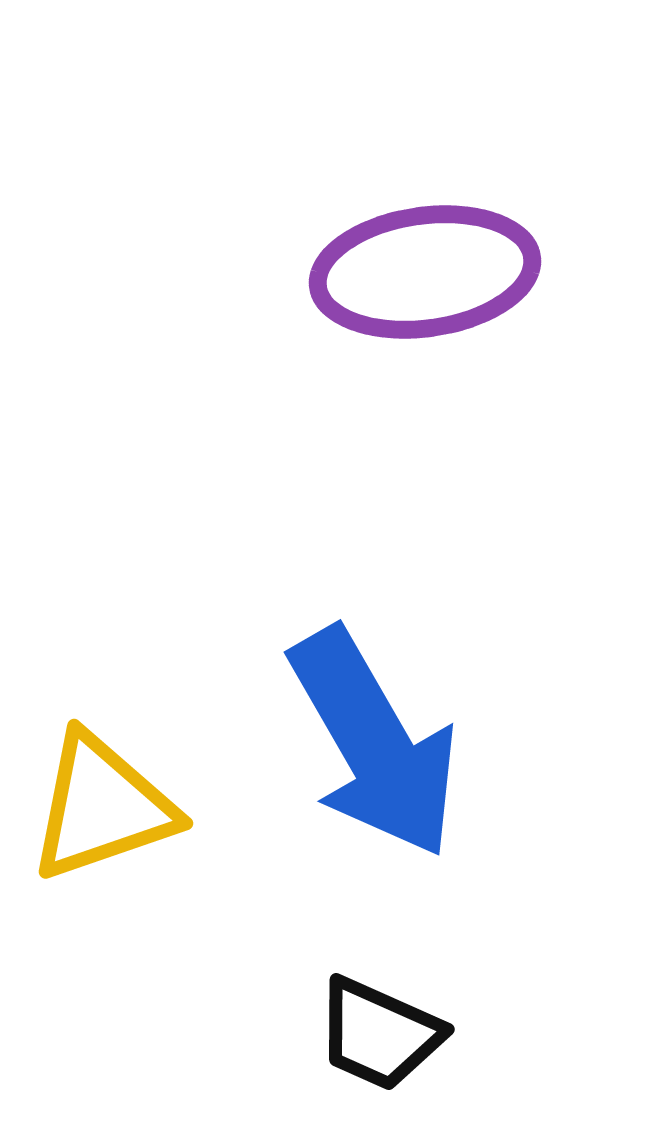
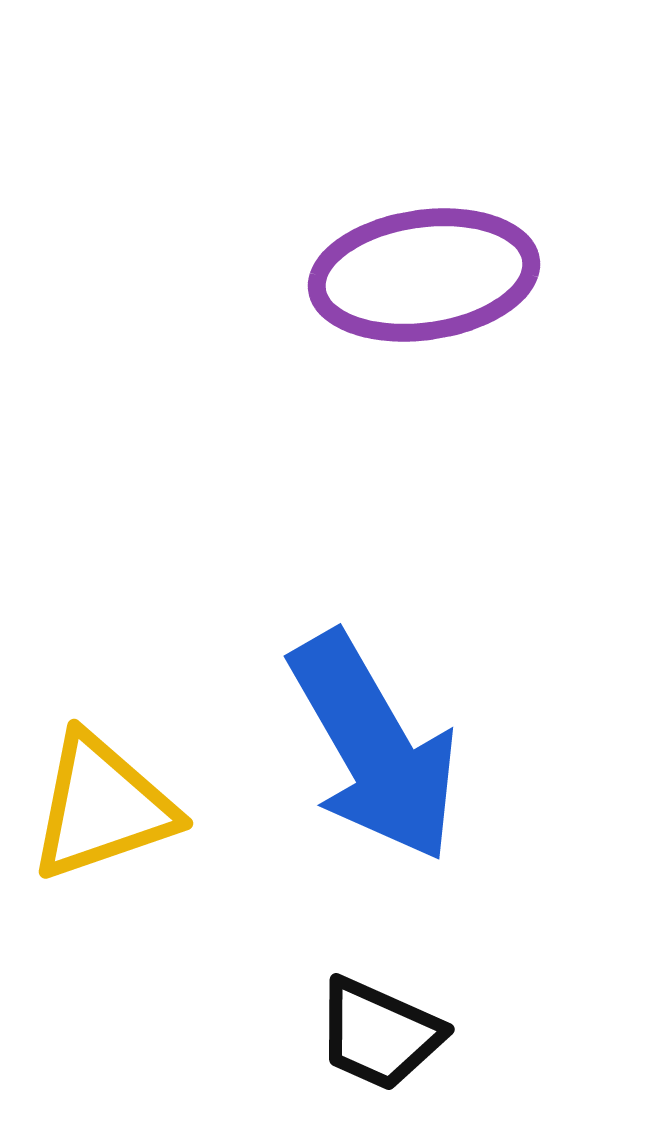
purple ellipse: moved 1 px left, 3 px down
blue arrow: moved 4 px down
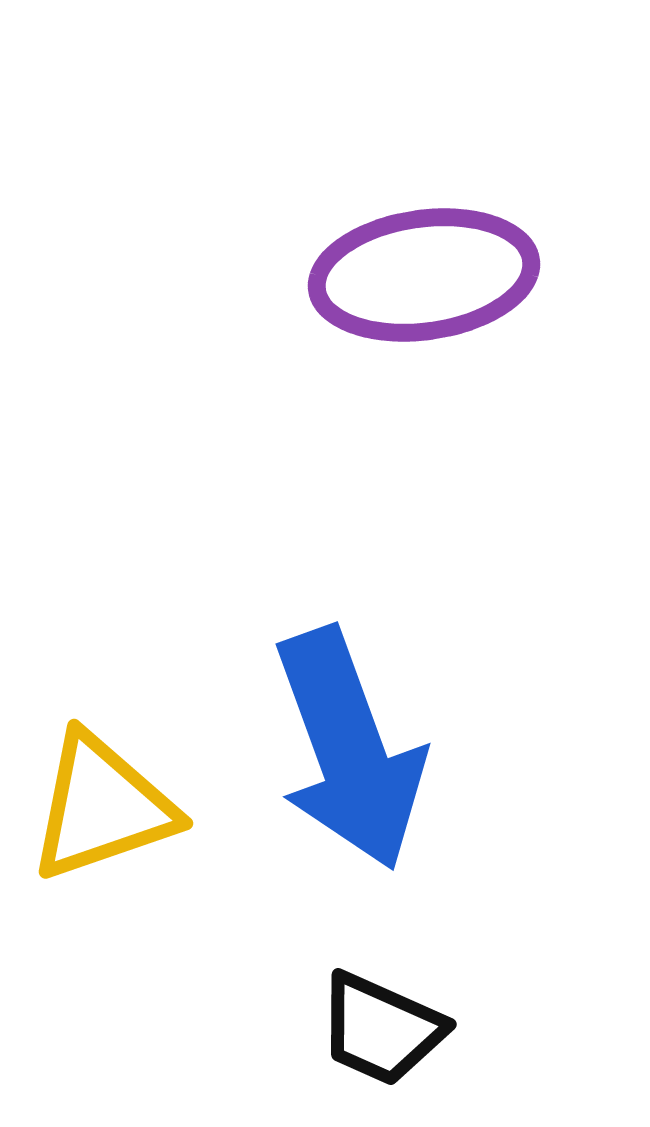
blue arrow: moved 25 px left, 2 px down; rotated 10 degrees clockwise
black trapezoid: moved 2 px right, 5 px up
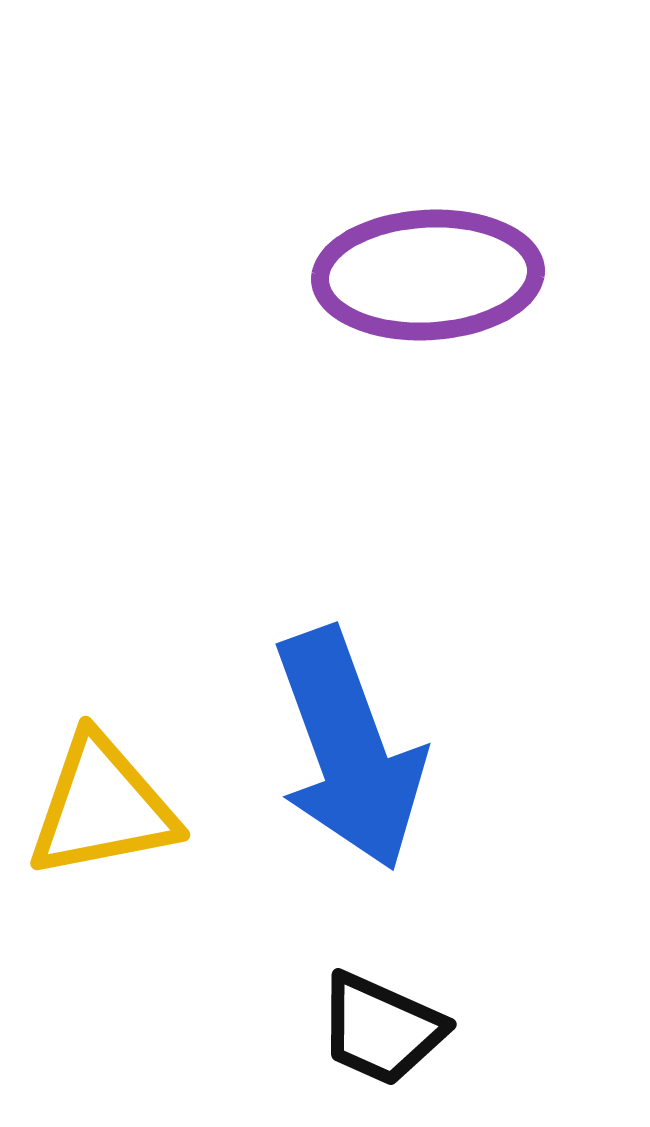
purple ellipse: moved 4 px right; rotated 5 degrees clockwise
yellow triangle: rotated 8 degrees clockwise
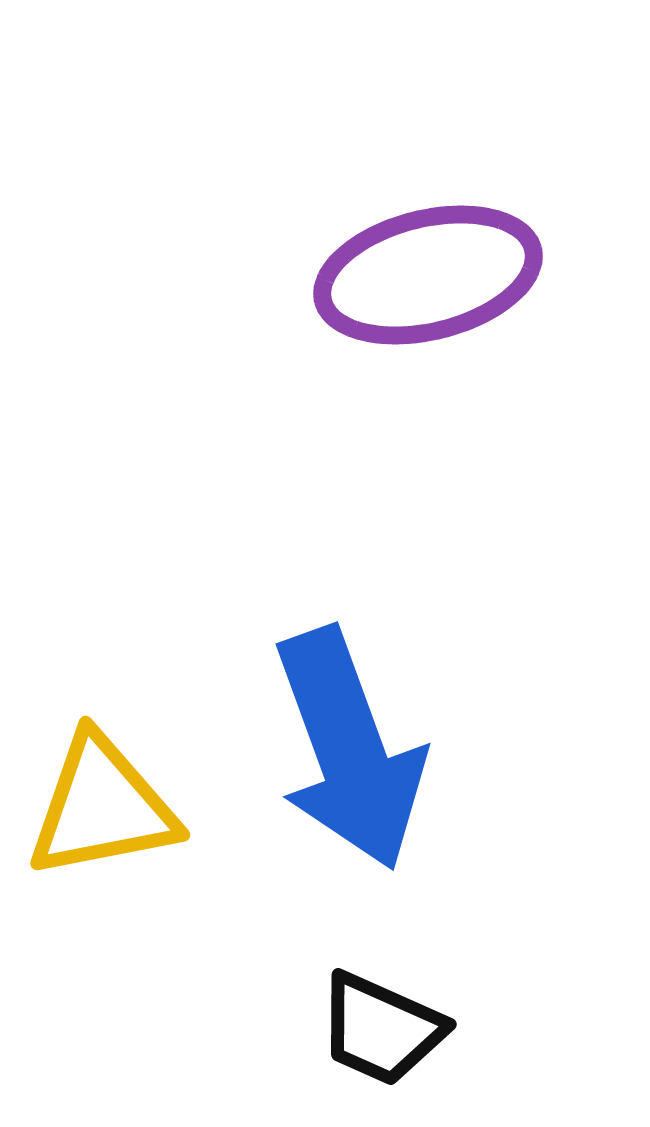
purple ellipse: rotated 11 degrees counterclockwise
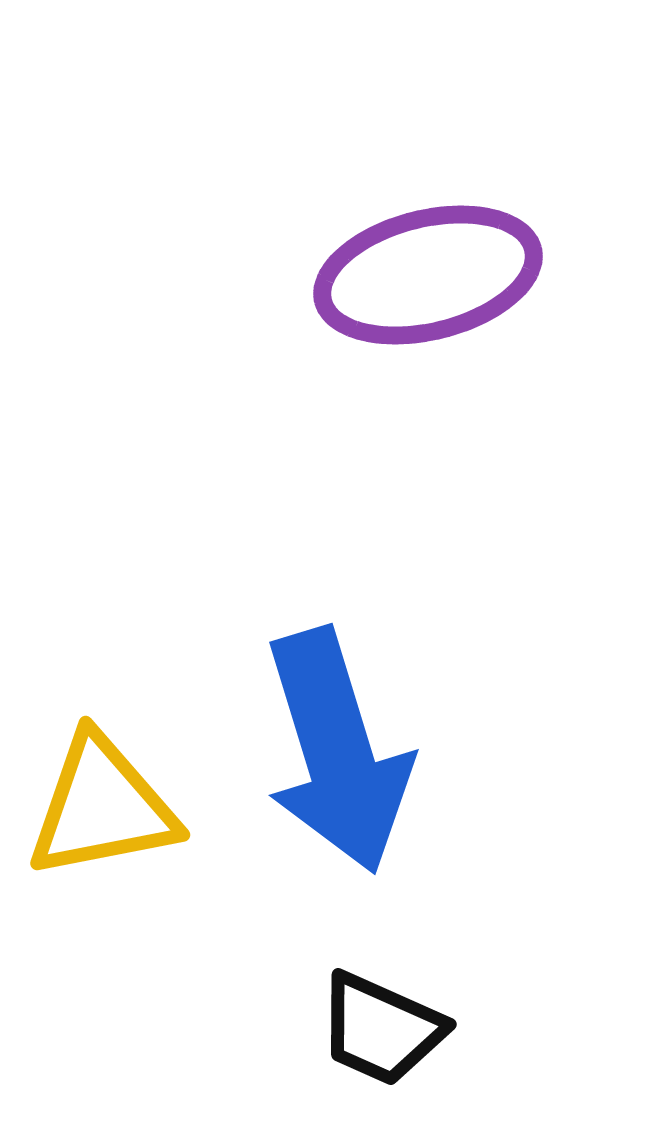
blue arrow: moved 12 px left, 2 px down; rotated 3 degrees clockwise
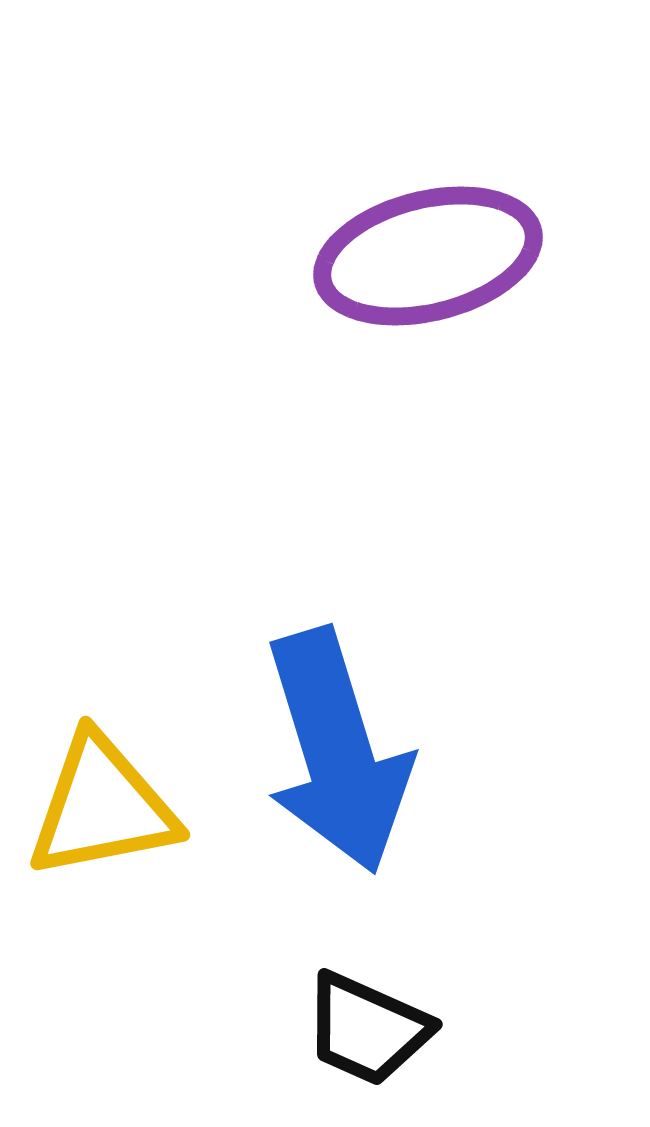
purple ellipse: moved 19 px up
black trapezoid: moved 14 px left
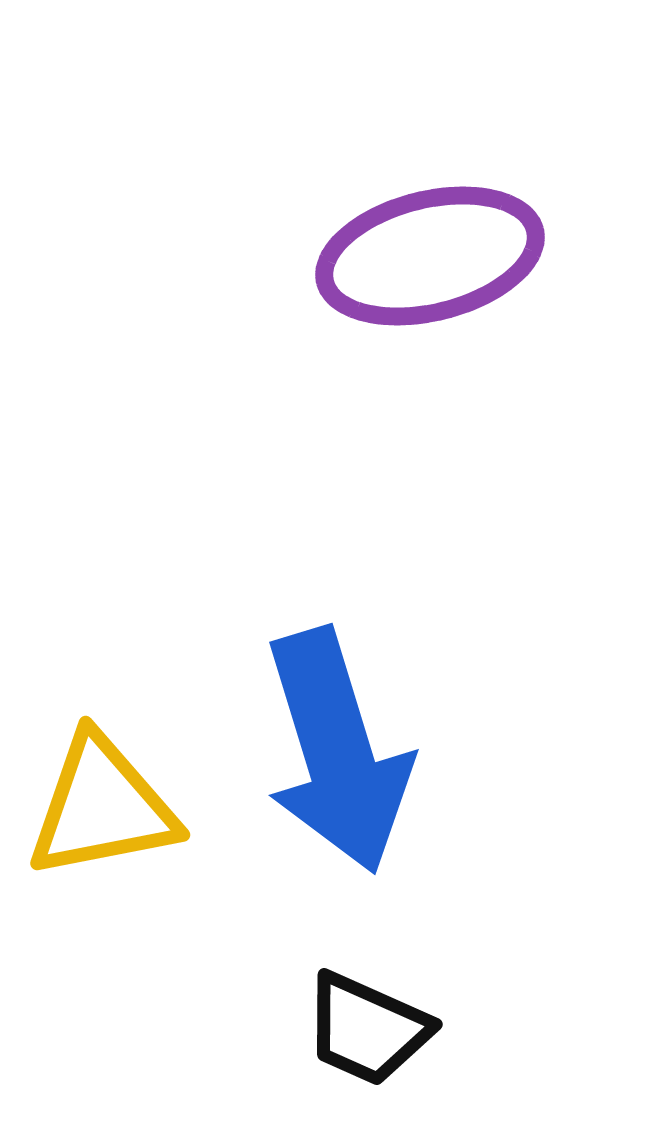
purple ellipse: moved 2 px right
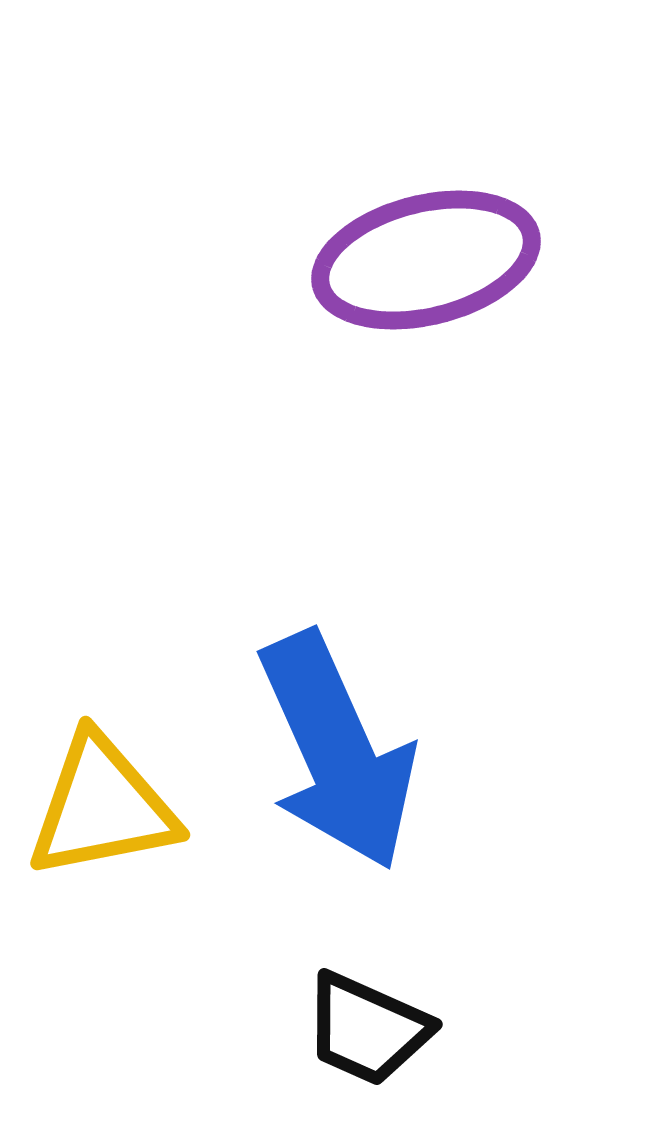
purple ellipse: moved 4 px left, 4 px down
blue arrow: rotated 7 degrees counterclockwise
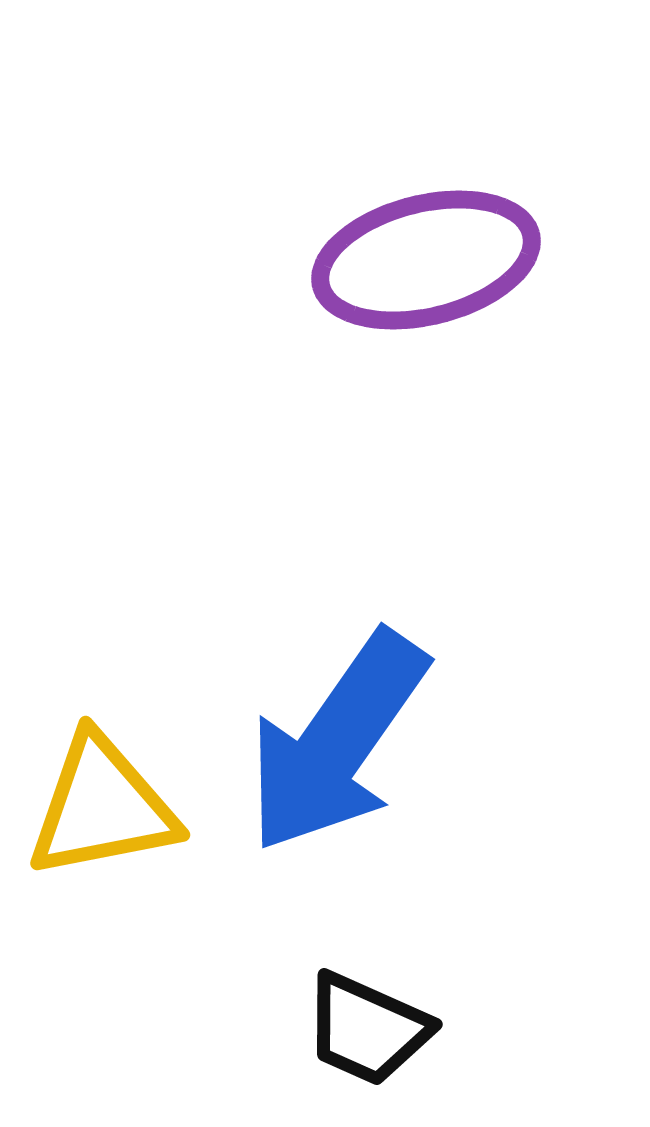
blue arrow: moved 9 px up; rotated 59 degrees clockwise
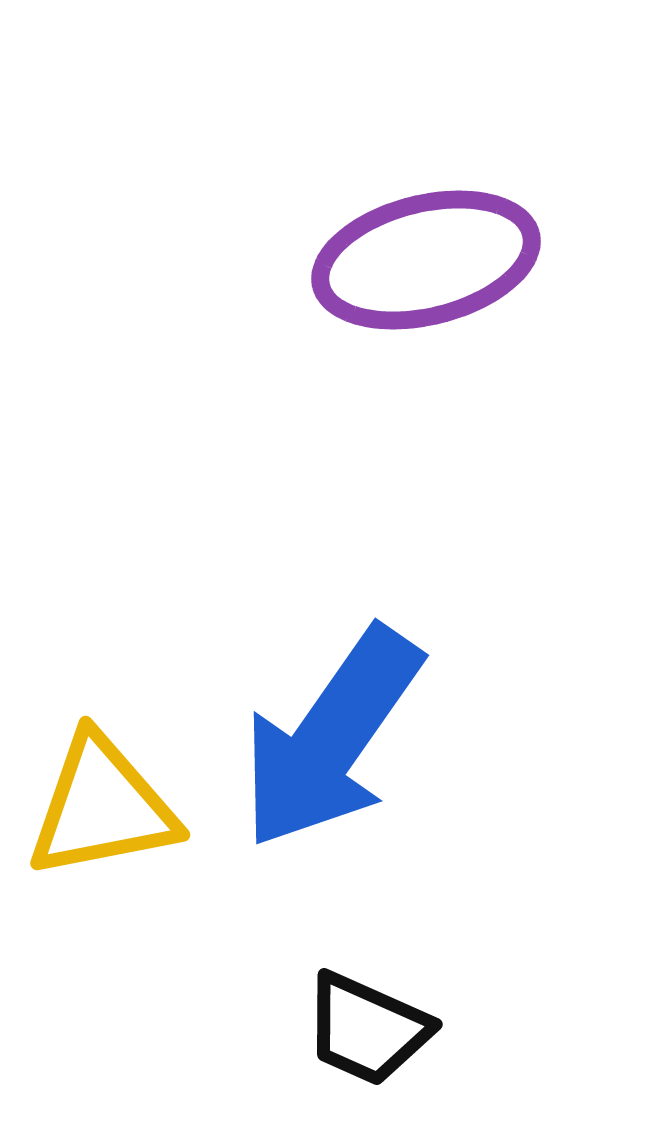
blue arrow: moved 6 px left, 4 px up
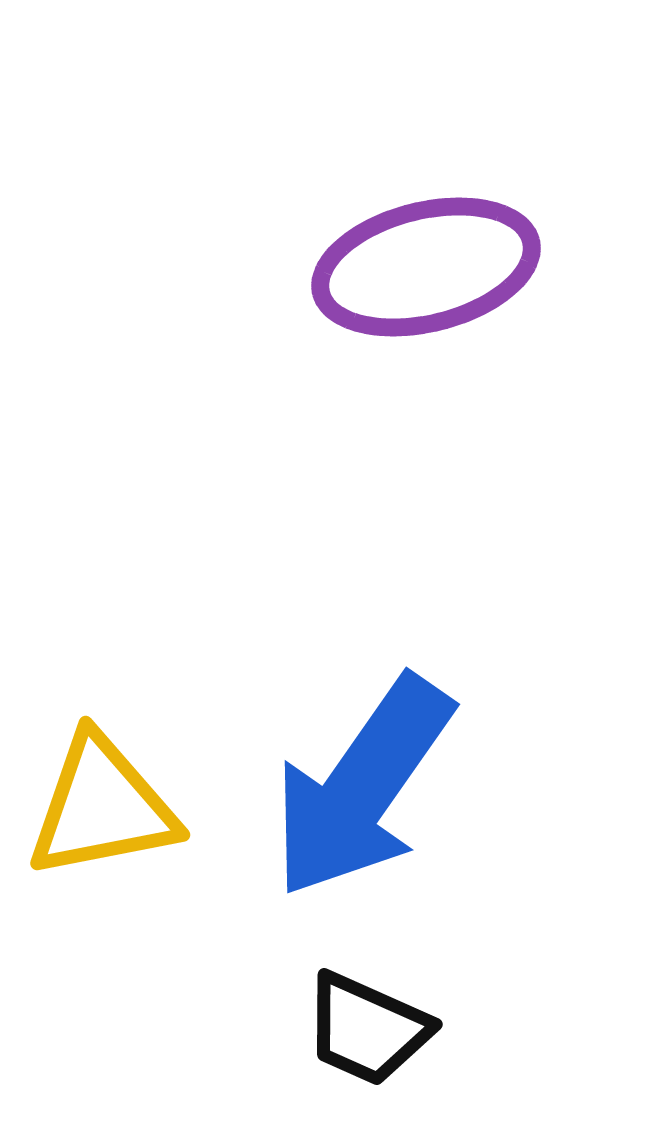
purple ellipse: moved 7 px down
blue arrow: moved 31 px right, 49 px down
